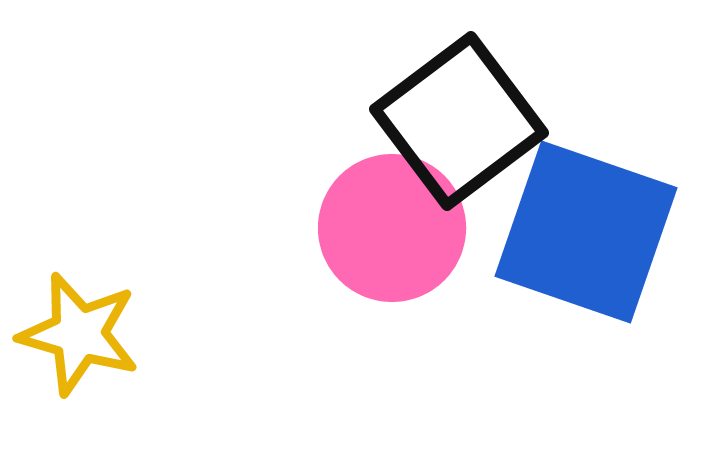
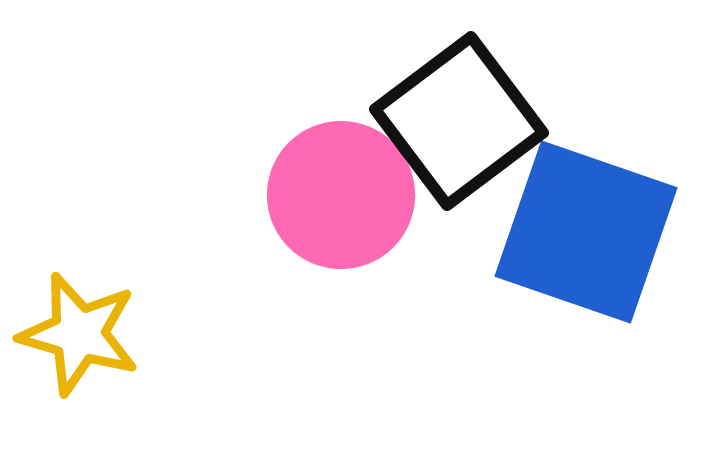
pink circle: moved 51 px left, 33 px up
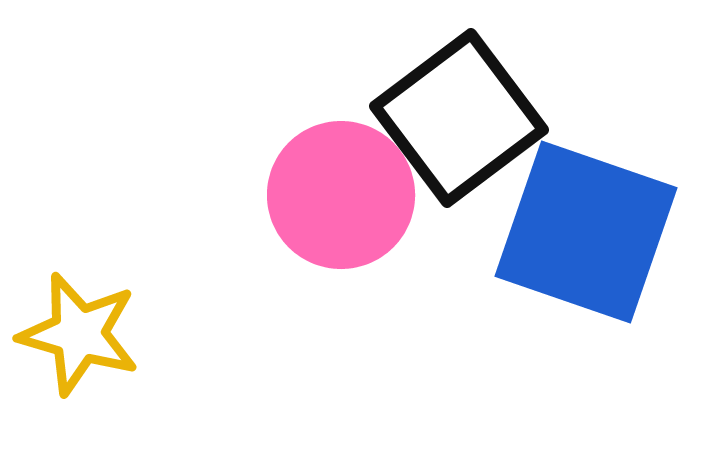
black square: moved 3 px up
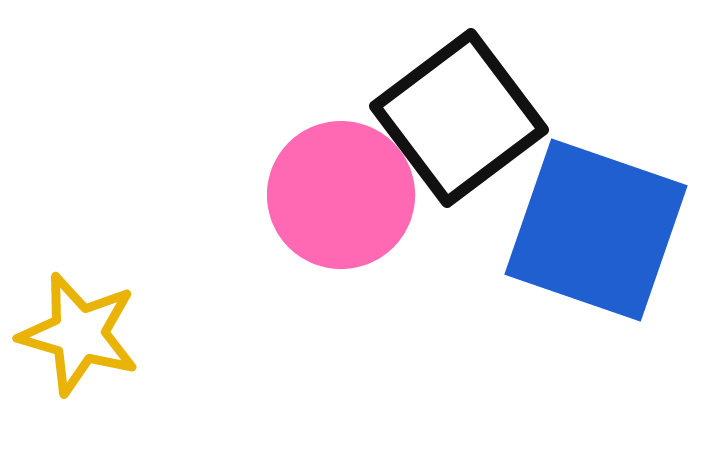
blue square: moved 10 px right, 2 px up
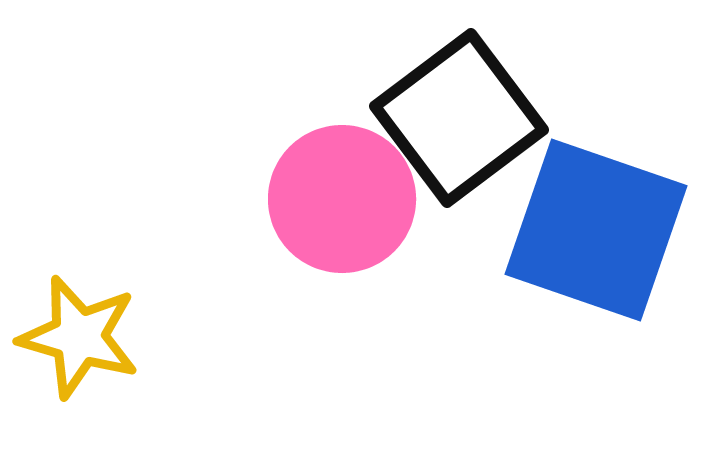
pink circle: moved 1 px right, 4 px down
yellow star: moved 3 px down
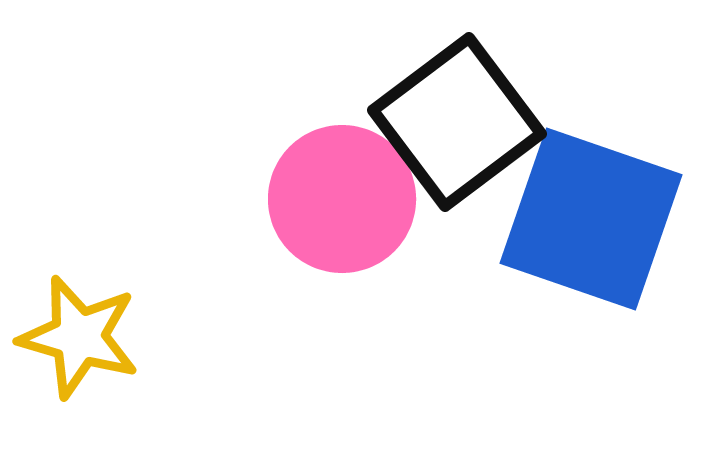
black square: moved 2 px left, 4 px down
blue square: moved 5 px left, 11 px up
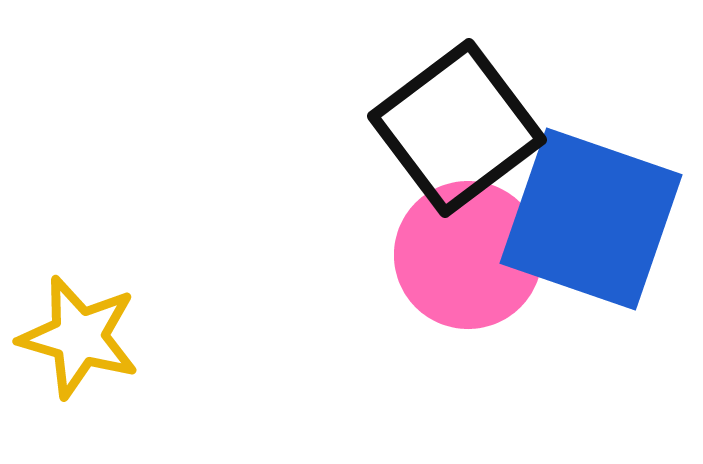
black square: moved 6 px down
pink circle: moved 126 px right, 56 px down
